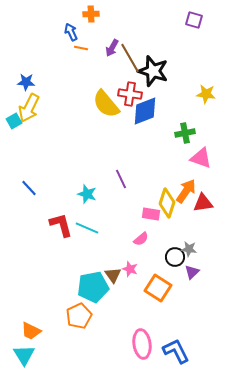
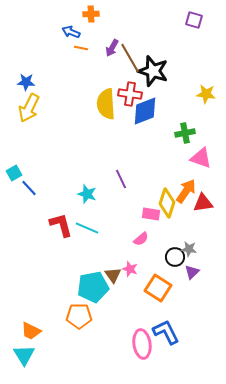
blue arrow: rotated 42 degrees counterclockwise
yellow semicircle: rotated 36 degrees clockwise
cyan square: moved 52 px down
orange pentagon: rotated 25 degrees clockwise
blue L-shape: moved 10 px left, 19 px up
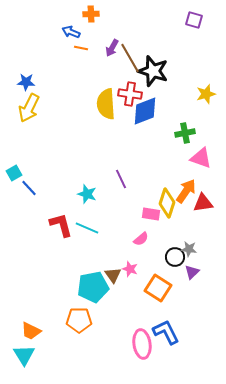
yellow star: rotated 24 degrees counterclockwise
orange pentagon: moved 4 px down
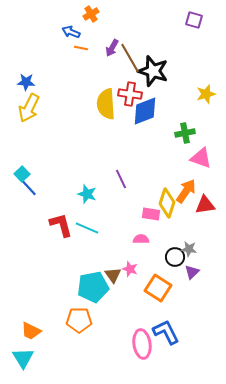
orange cross: rotated 28 degrees counterclockwise
cyan square: moved 8 px right, 1 px down; rotated 14 degrees counterclockwise
red triangle: moved 2 px right, 2 px down
pink semicircle: rotated 140 degrees counterclockwise
cyan triangle: moved 1 px left, 3 px down
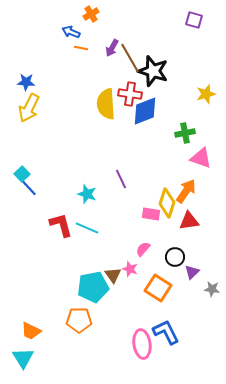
red triangle: moved 16 px left, 16 px down
pink semicircle: moved 2 px right, 10 px down; rotated 49 degrees counterclockwise
gray star: moved 23 px right, 40 px down
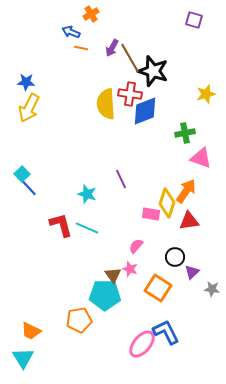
pink semicircle: moved 7 px left, 3 px up
cyan pentagon: moved 12 px right, 8 px down; rotated 12 degrees clockwise
orange pentagon: rotated 10 degrees counterclockwise
pink ellipse: rotated 48 degrees clockwise
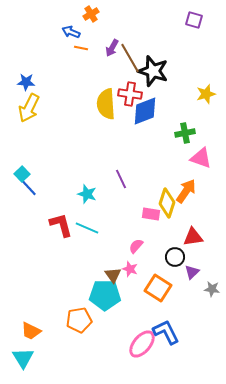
red triangle: moved 4 px right, 16 px down
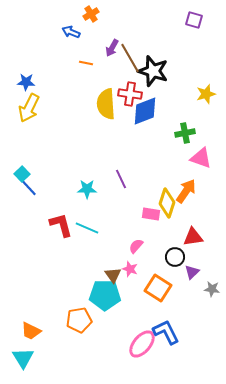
orange line: moved 5 px right, 15 px down
cyan star: moved 5 px up; rotated 18 degrees counterclockwise
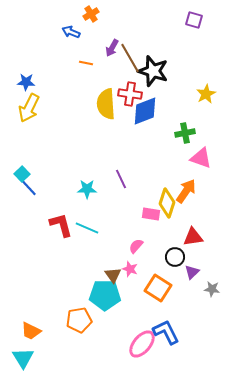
yellow star: rotated 12 degrees counterclockwise
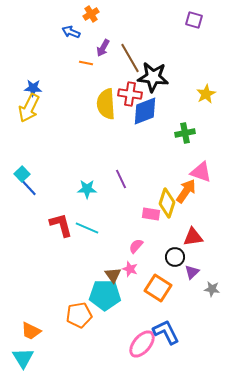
purple arrow: moved 9 px left
black star: moved 6 px down; rotated 12 degrees counterclockwise
blue star: moved 7 px right, 6 px down
pink triangle: moved 14 px down
orange pentagon: moved 5 px up
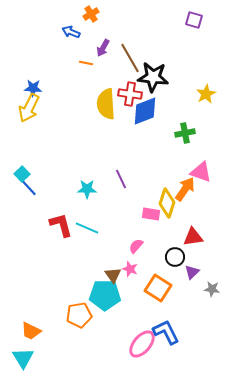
orange arrow: moved 1 px left, 2 px up
